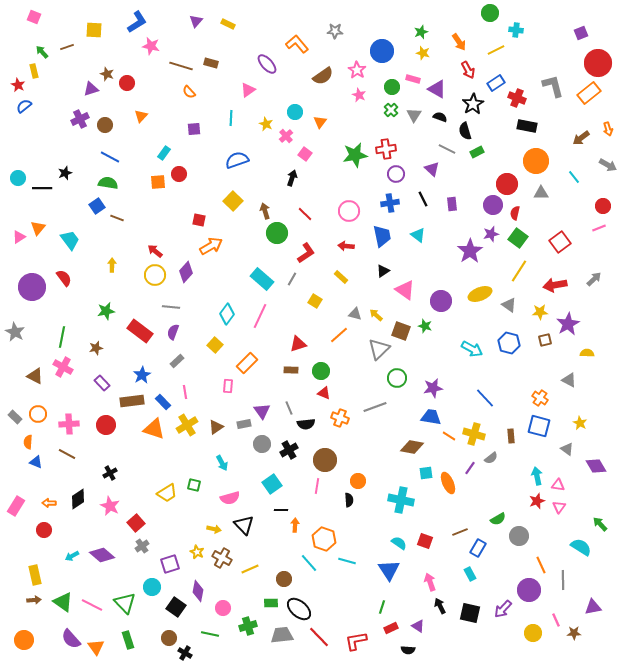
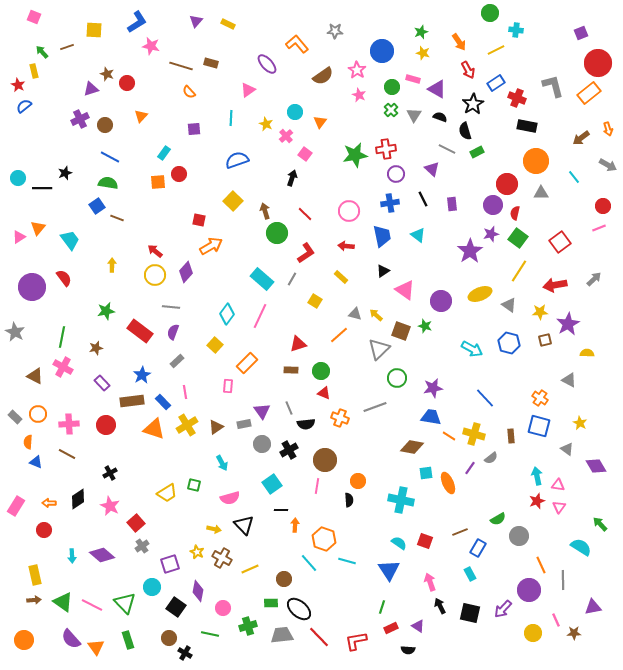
cyan arrow at (72, 556): rotated 64 degrees counterclockwise
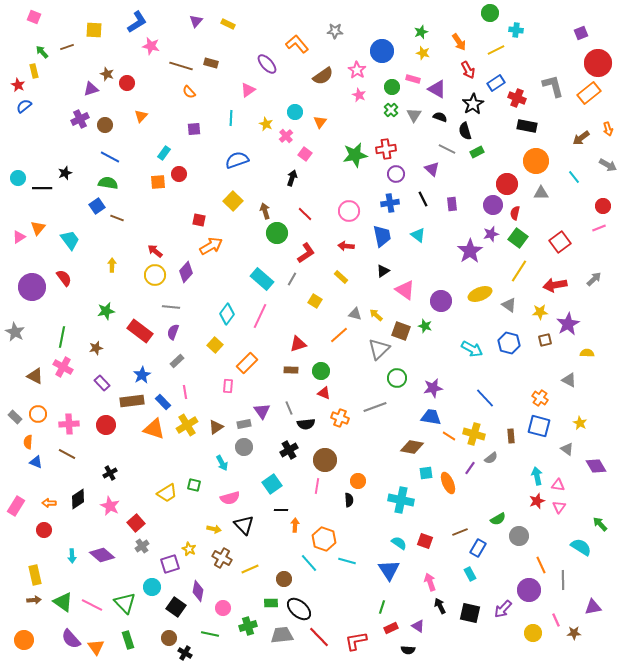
gray circle at (262, 444): moved 18 px left, 3 px down
yellow star at (197, 552): moved 8 px left, 3 px up
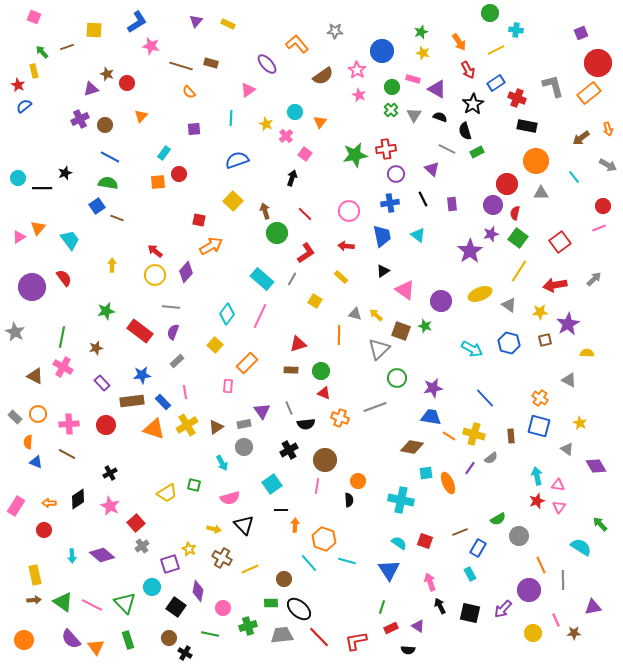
orange line at (339, 335): rotated 48 degrees counterclockwise
blue star at (142, 375): rotated 24 degrees clockwise
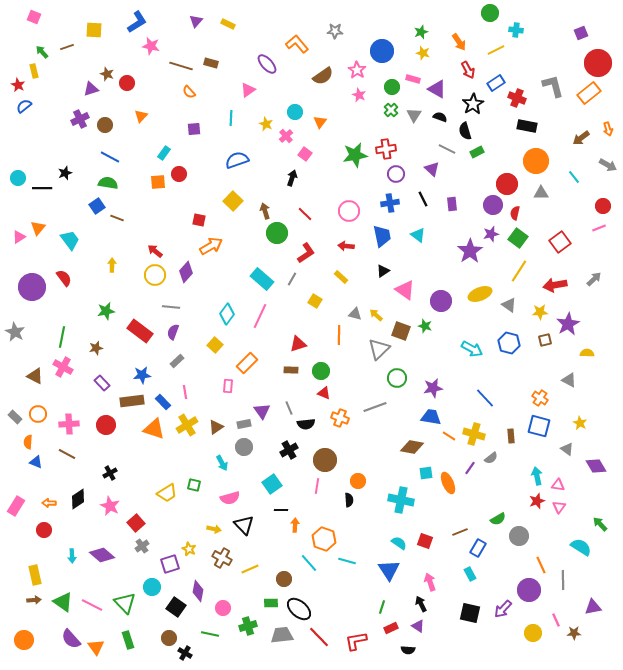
black arrow at (440, 606): moved 19 px left, 2 px up
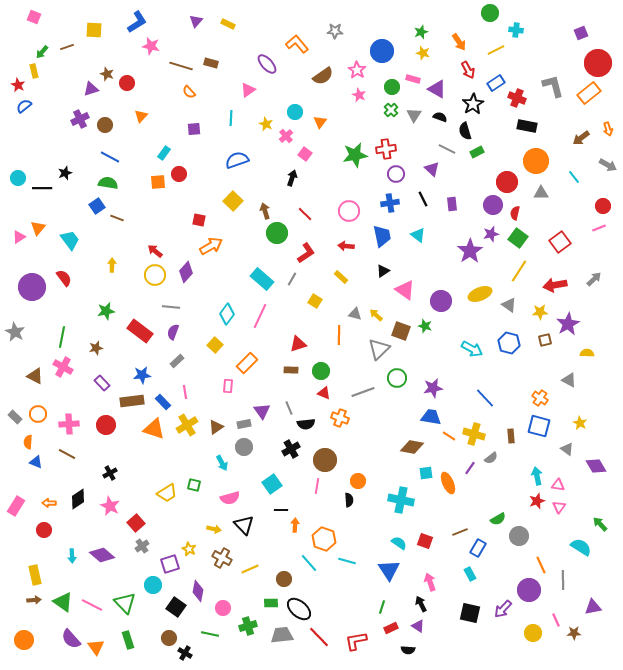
green arrow at (42, 52): rotated 96 degrees counterclockwise
red circle at (507, 184): moved 2 px up
gray line at (375, 407): moved 12 px left, 15 px up
black cross at (289, 450): moved 2 px right, 1 px up
cyan circle at (152, 587): moved 1 px right, 2 px up
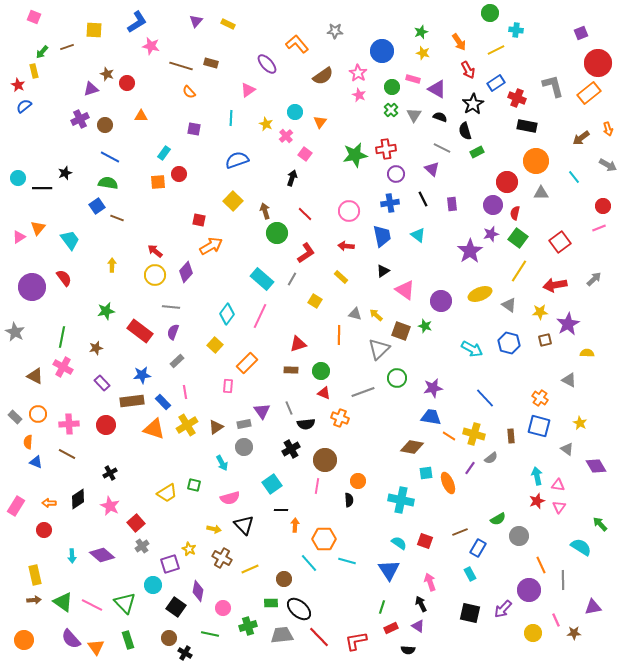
pink star at (357, 70): moved 1 px right, 3 px down
orange triangle at (141, 116): rotated 48 degrees clockwise
purple square at (194, 129): rotated 16 degrees clockwise
gray line at (447, 149): moved 5 px left, 1 px up
orange hexagon at (324, 539): rotated 20 degrees counterclockwise
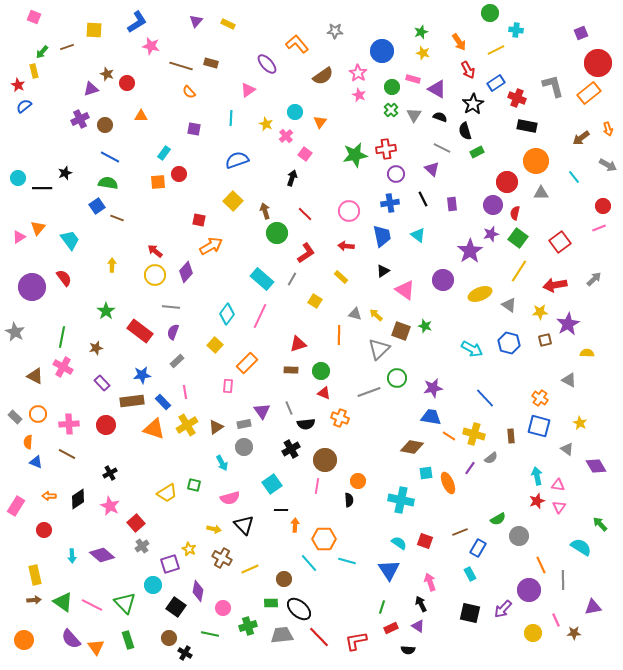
purple circle at (441, 301): moved 2 px right, 21 px up
green star at (106, 311): rotated 24 degrees counterclockwise
gray line at (363, 392): moved 6 px right
orange arrow at (49, 503): moved 7 px up
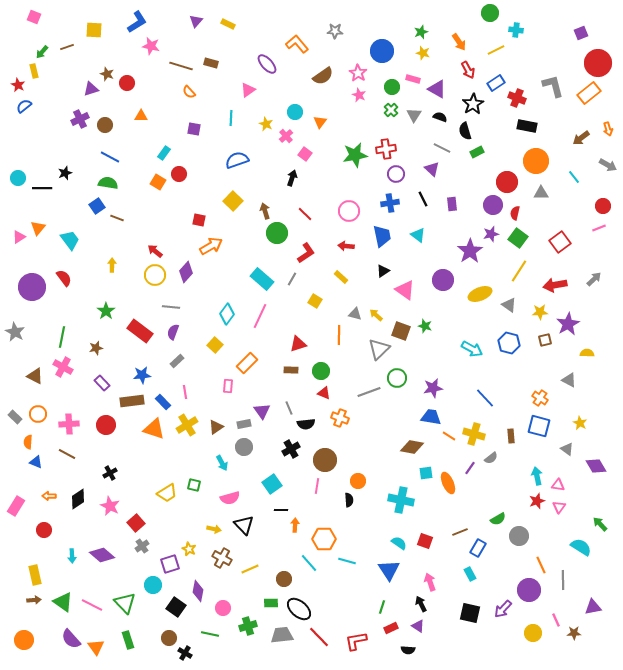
orange square at (158, 182): rotated 35 degrees clockwise
